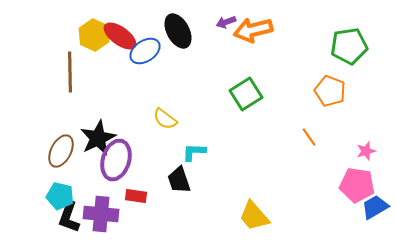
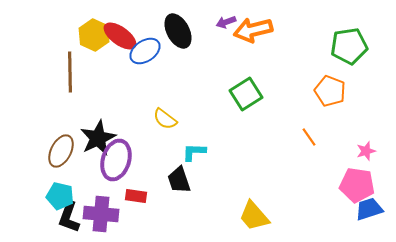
blue trapezoid: moved 6 px left, 2 px down; rotated 12 degrees clockwise
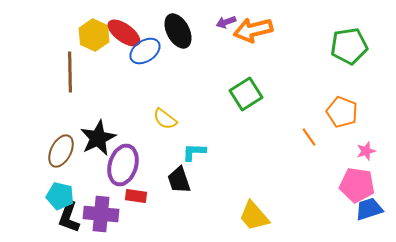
red ellipse: moved 4 px right, 3 px up
orange pentagon: moved 12 px right, 21 px down
purple ellipse: moved 7 px right, 5 px down
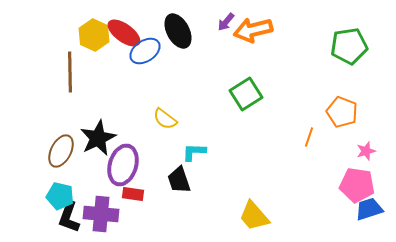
purple arrow: rotated 30 degrees counterclockwise
orange line: rotated 54 degrees clockwise
red rectangle: moved 3 px left, 2 px up
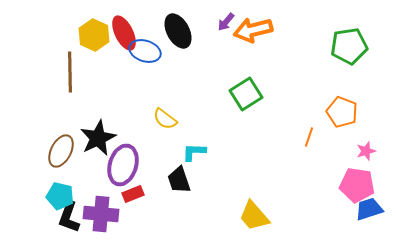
red ellipse: rotated 28 degrees clockwise
blue ellipse: rotated 52 degrees clockwise
red rectangle: rotated 30 degrees counterclockwise
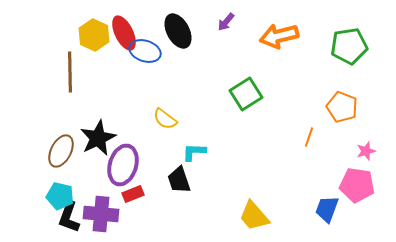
orange arrow: moved 26 px right, 6 px down
orange pentagon: moved 5 px up
blue trapezoid: moved 42 px left; rotated 52 degrees counterclockwise
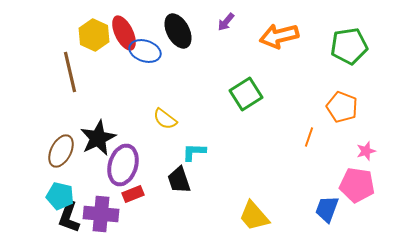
brown line: rotated 12 degrees counterclockwise
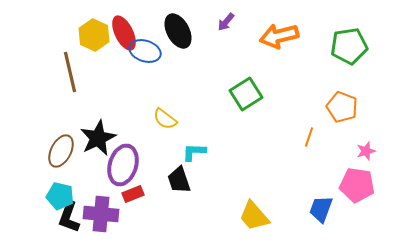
blue trapezoid: moved 6 px left
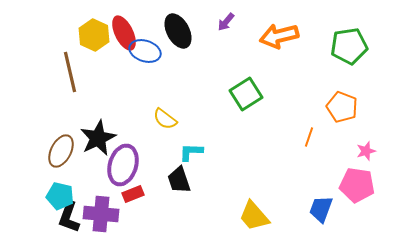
cyan L-shape: moved 3 px left
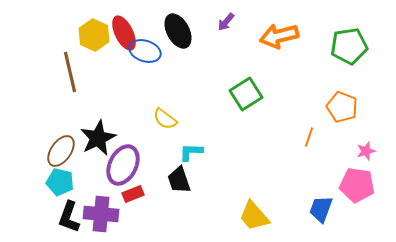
brown ellipse: rotated 8 degrees clockwise
purple ellipse: rotated 9 degrees clockwise
cyan pentagon: moved 14 px up
